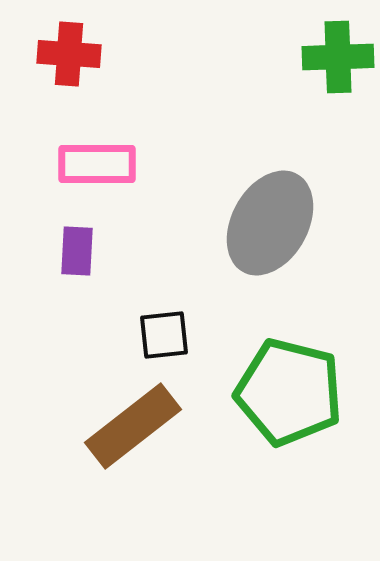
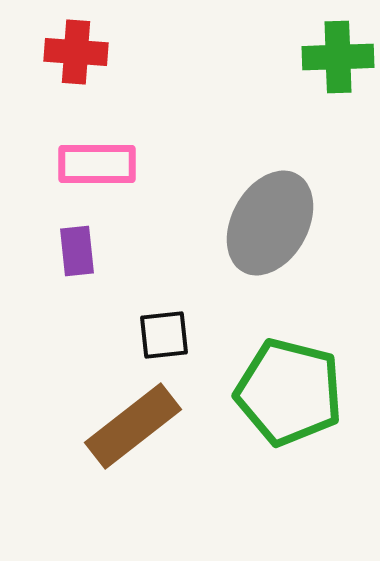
red cross: moved 7 px right, 2 px up
purple rectangle: rotated 9 degrees counterclockwise
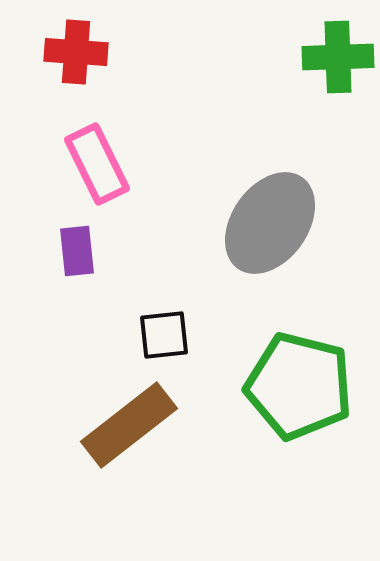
pink rectangle: rotated 64 degrees clockwise
gray ellipse: rotated 6 degrees clockwise
green pentagon: moved 10 px right, 6 px up
brown rectangle: moved 4 px left, 1 px up
